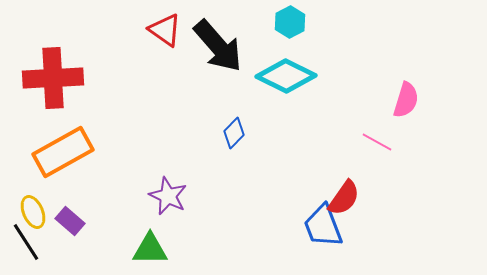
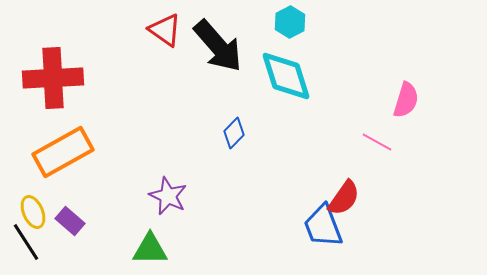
cyan diamond: rotated 46 degrees clockwise
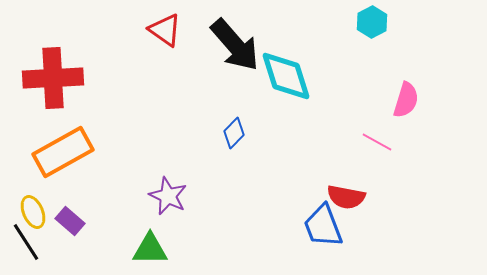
cyan hexagon: moved 82 px right
black arrow: moved 17 px right, 1 px up
red semicircle: moved 2 px right, 1 px up; rotated 66 degrees clockwise
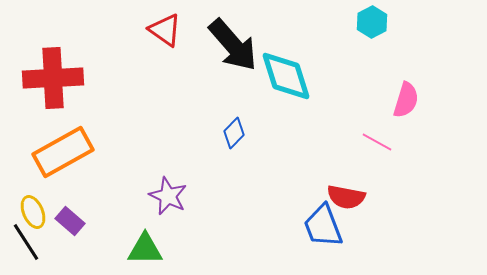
black arrow: moved 2 px left
green triangle: moved 5 px left
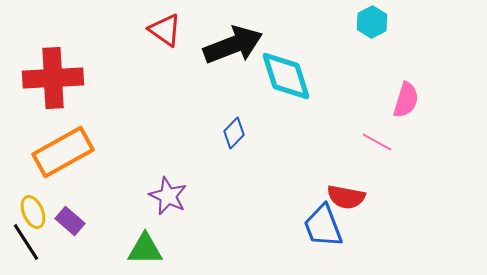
black arrow: rotated 70 degrees counterclockwise
